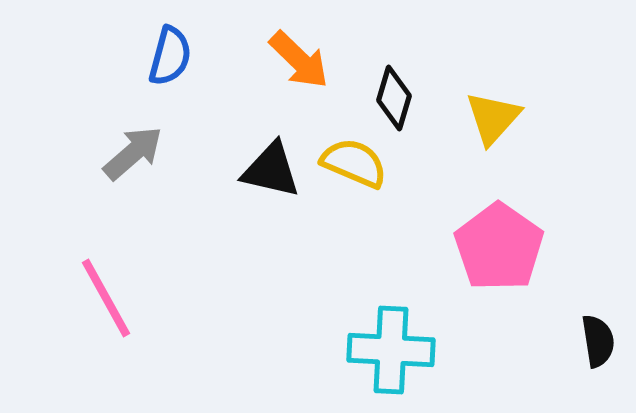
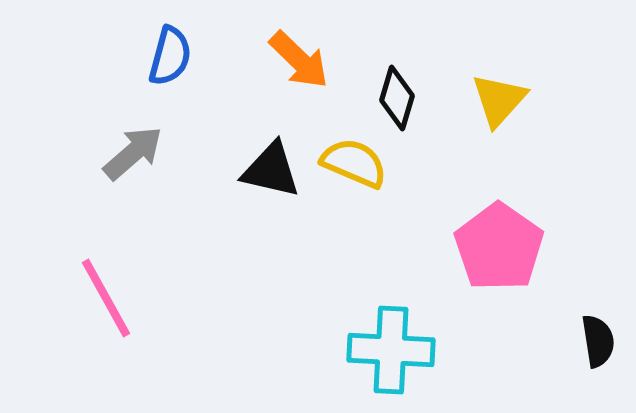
black diamond: moved 3 px right
yellow triangle: moved 6 px right, 18 px up
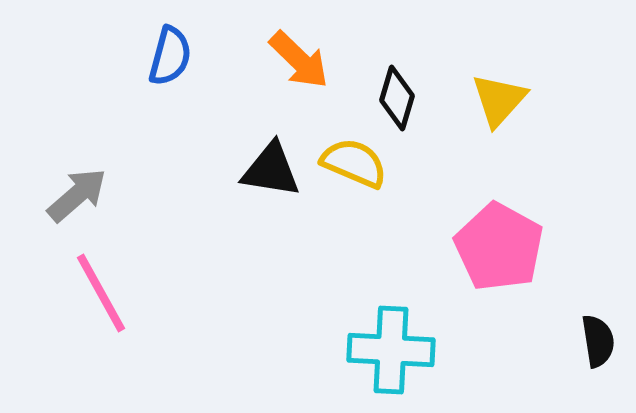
gray arrow: moved 56 px left, 42 px down
black triangle: rotated 4 degrees counterclockwise
pink pentagon: rotated 6 degrees counterclockwise
pink line: moved 5 px left, 5 px up
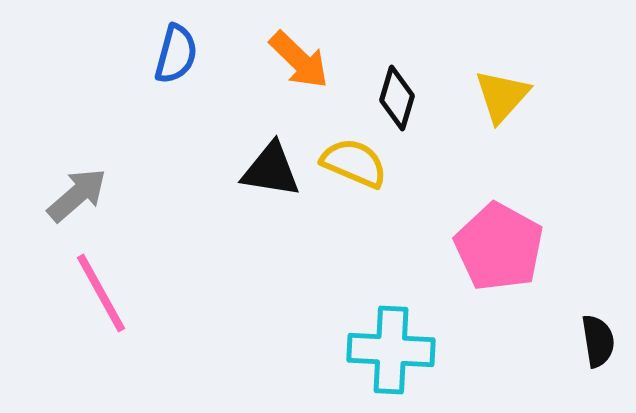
blue semicircle: moved 6 px right, 2 px up
yellow triangle: moved 3 px right, 4 px up
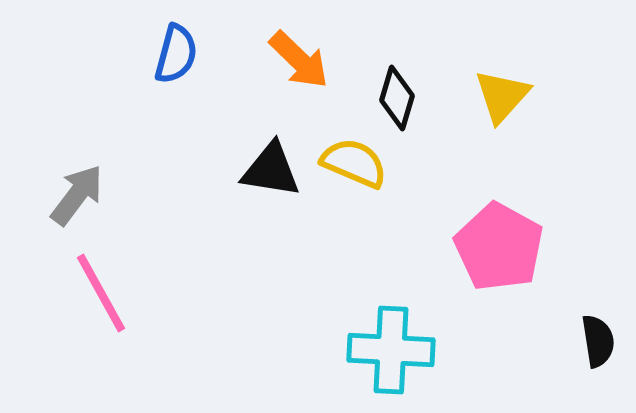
gray arrow: rotated 12 degrees counterclockwise
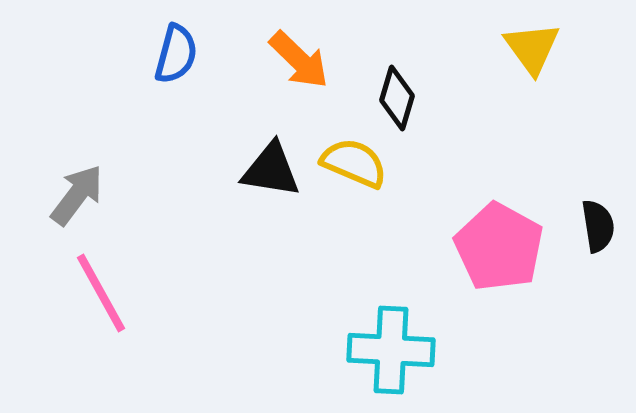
yellow triangle: moved 30 px right, 48 px up; rotated 18 degrees counterclockwise
black semicircle: moved 115 px up
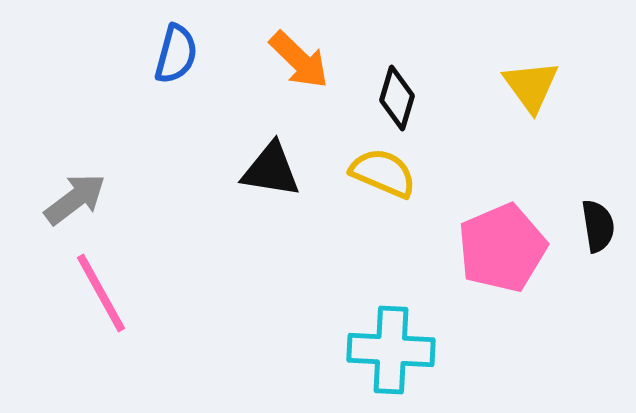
yellow triangle: moved 1 px left, 38 px down
yellow semicircle: moved 29 px right, 10 px down
gray arrow: moved 2 px left, 4 px down; rotated 16 degrees clockwise
pink pentagon: moved 3 px right, 1 px down; rotated 20 degrees clockwise
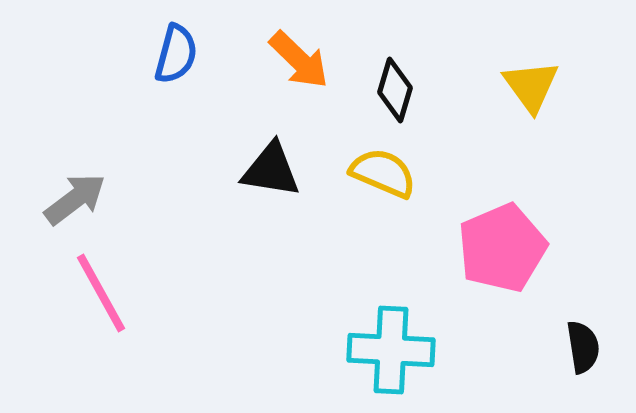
black diamond: moved 2 px left, 8 px up
black semicircle: moved 15 px left, 121 px down
